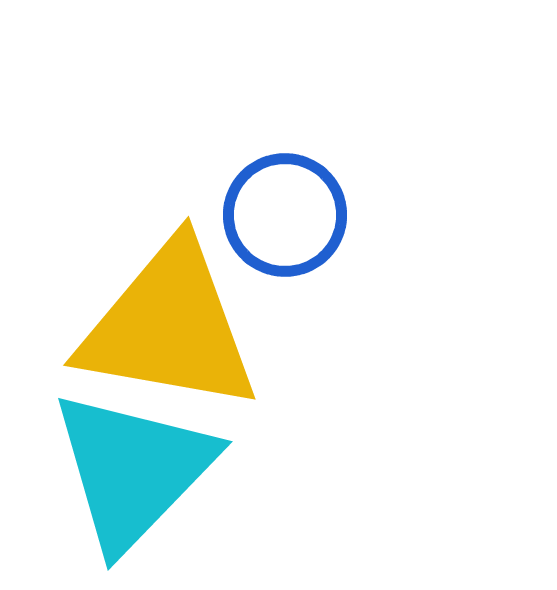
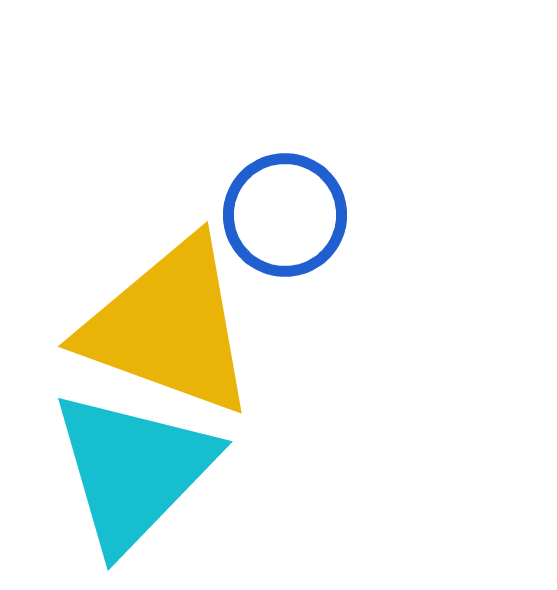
yellow triangle: rotated 10 degrees clockwise
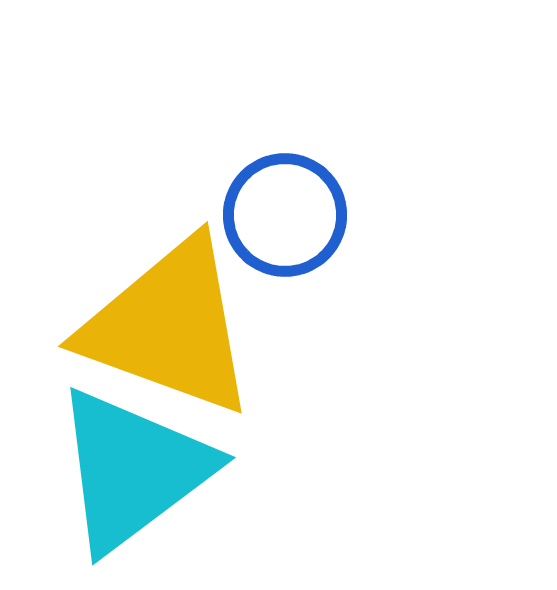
cyan triangle: rotated 9 degrees clockwise
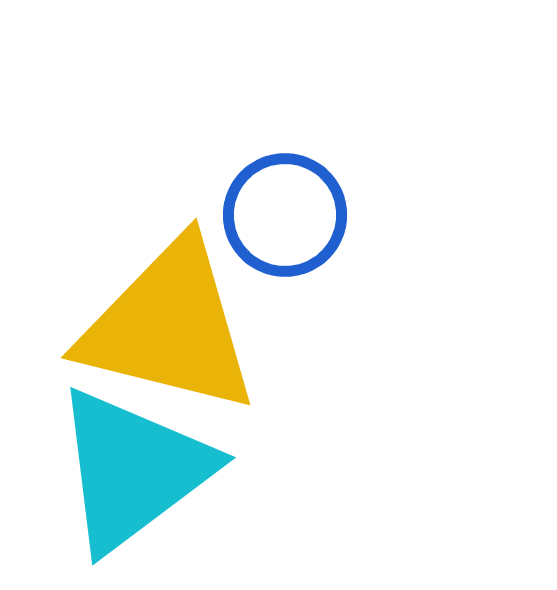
yellow triangle: rotated 6 degrees counterclockwise
